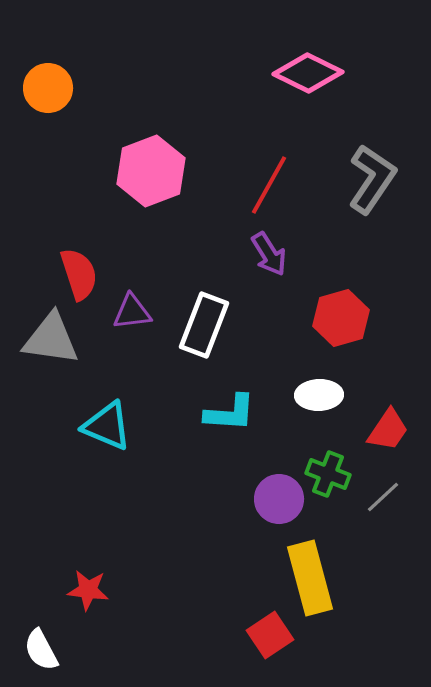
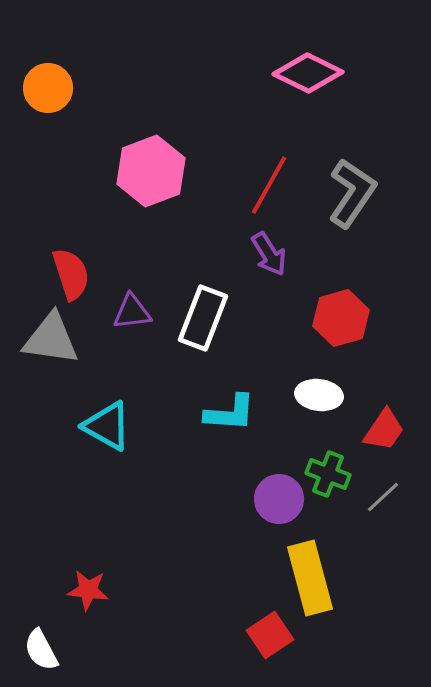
gray L-shape: moved 20 px left, 14 px down
red semicircle: moved 8 px left
white rectangle: moved 1 px left, 7 px up
white ellipse: rotated 9 degrees clockwise
cyan triangle: rotated 6 degrees clockwise
red trapezoid: moved 4 px left
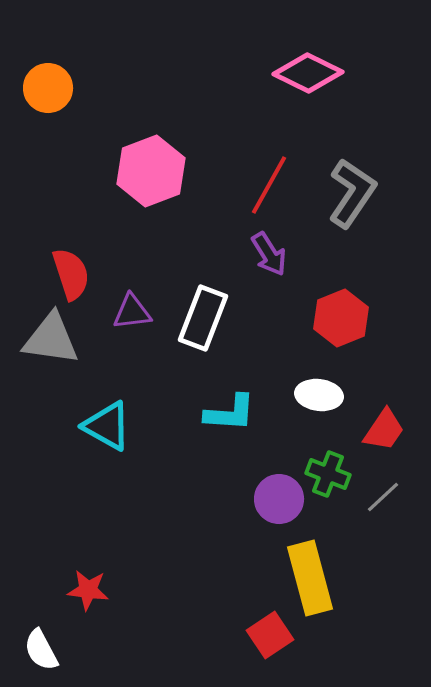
red hexagon: rotated 6 degrees counterclockwise
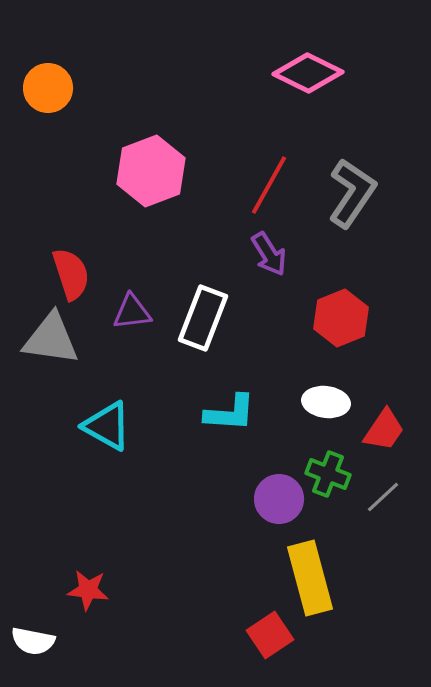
white ellipse: moved 7 px right, 7 px down
white semicircle: moved 8 px left, 9 px up; rotated 51 degrees counterclockwise
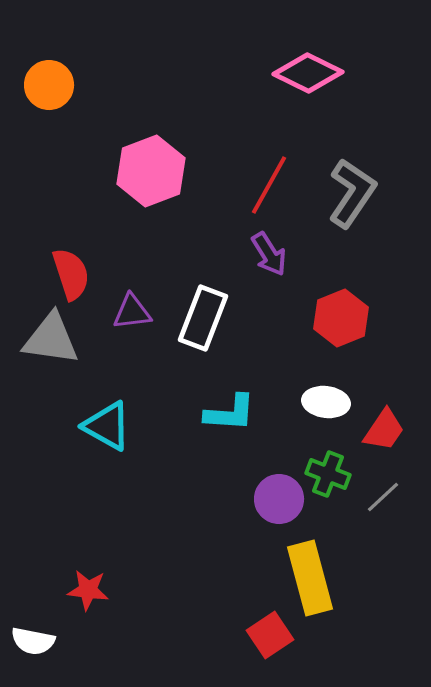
orange circle: moved 1 px right, 3 px up
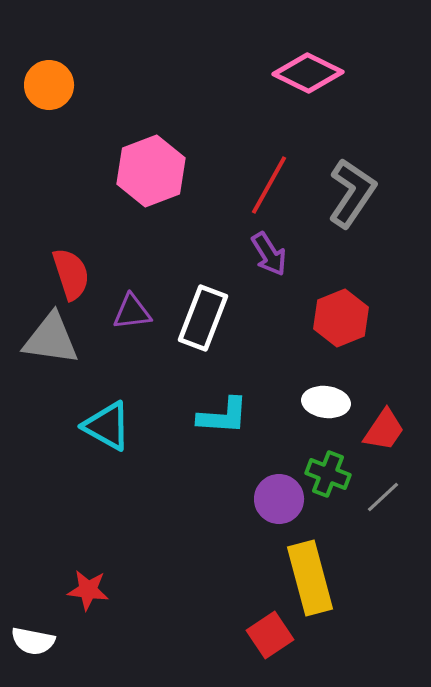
cyan L-shape: moved 7 px left, 3 px down
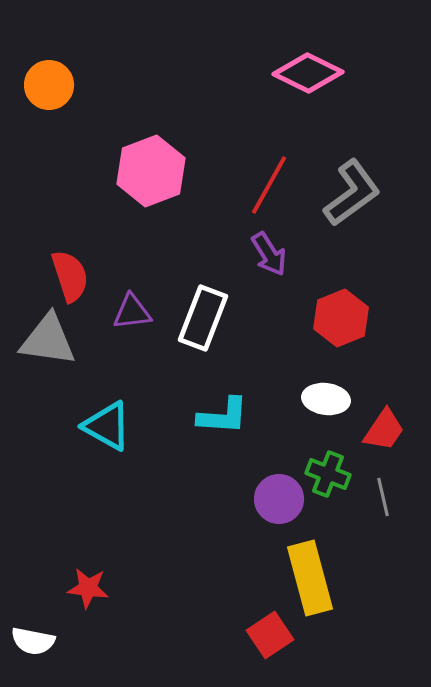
gray L-shape: rotated 20 degrees clockwise
red semicircle: moved 1 px left, 2 px down
gray triangle: moved 3 px left, 1 px down
white ellipse: moved 3 px up
gray line: rotated 60 degrees counterclockwise
red star: moved 2 px up
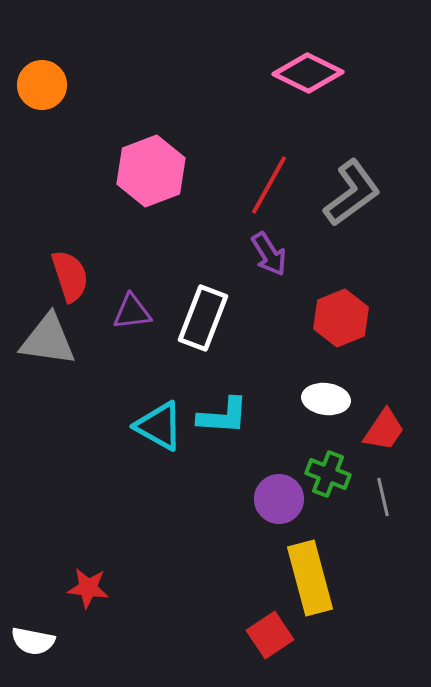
orange circle: moved 7 px left
cyan triangle: moved 52 px right
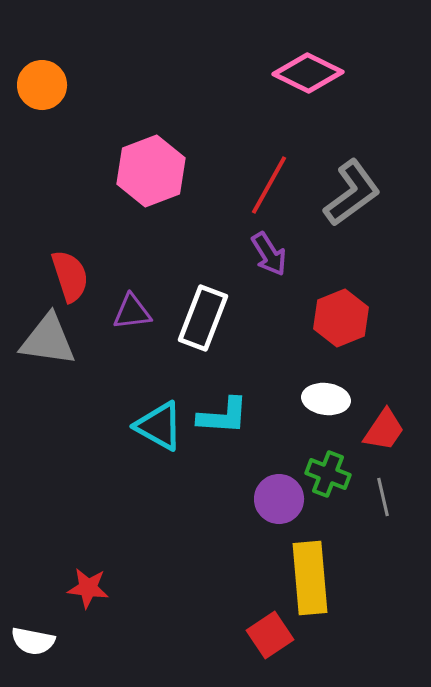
yellow rectangle: rotated 10 degrees clockwise
